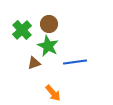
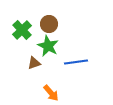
blue line: moved 1 px right
orange arrow: moved 2 px left
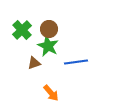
brown circle: moved 5 px down
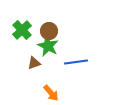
brown circle: moved 2 px down
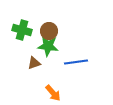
green cross: rotated 30 degrees counterclockwise
green star: rotated 20 degrees counterclockwise
orange arrow: moved 2 px right
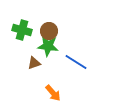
blue line: rotated 40 degrees clockwise
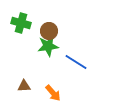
green cross: moved 1 px left, 7 px up
green star: rotated 15 degrees counterclockwise
brown triangle: moved 10 px left, 23 px down; rotated 16 degrees clockwise
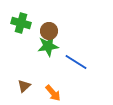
brown triangle: rotated 40 degrees counterclockwise
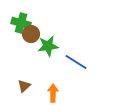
brown circle: moved 18 px left, 3 px down
orange arrow: rotated 138 degrees counterclockwise
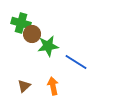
brown circle: moved 1 px right
orange arrow: moved 7 px up; rotated 12 degrees counterclockwise
